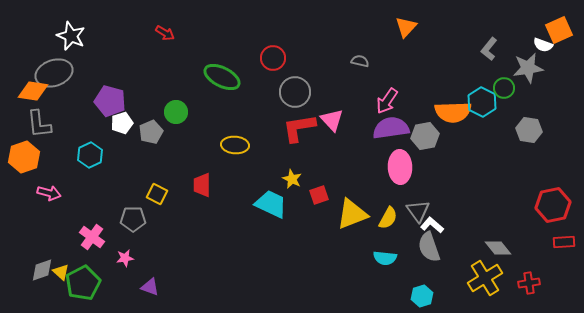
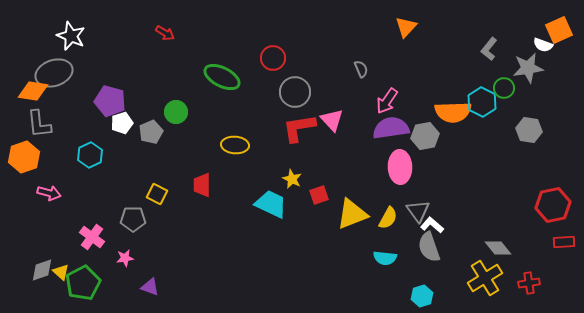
gray semicircle at (360, 61): moved 1 px right, 8 px down; rotated 54 degrees clockwise
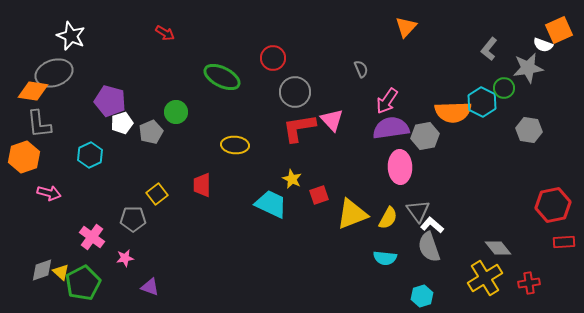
yellow square at (157, 194): rotated 25 degrees clockwise
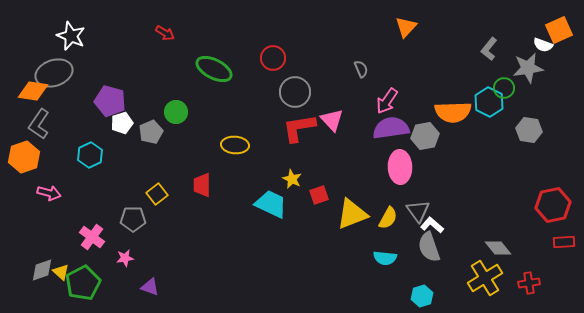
green ellipse at (222, 77): moved 8 px left, 8 px up
cyan hexagon at (482, 102): moved 7 px right
gray L-shape at (39, 124): rotated 40 degrees clockwise
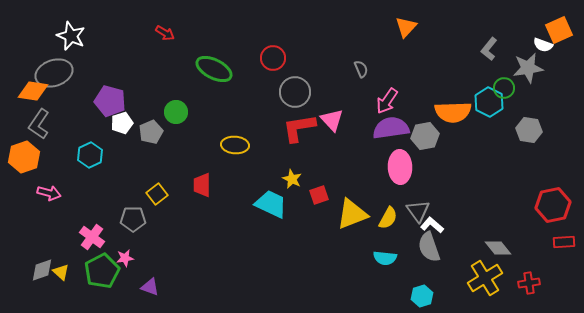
green pentagon at (83, 283): moved 19 px right, 12 px up
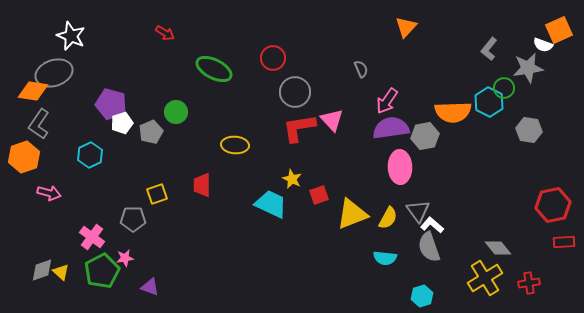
purple pentagon at (110, 101): moved 1 px right, 3 px down
yellow square at (157, 194): rotated 20 degrees clockwise
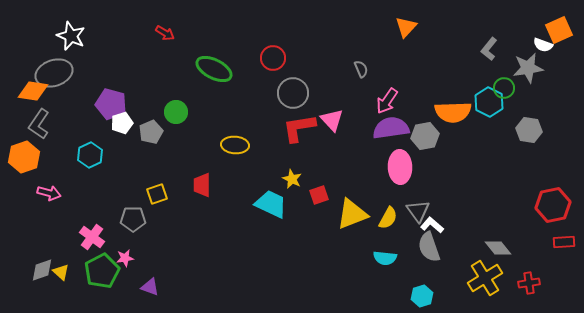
gray circle at (295, 92): moved 2 px left, 1 px down
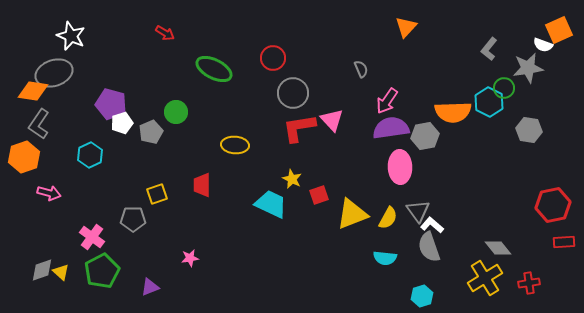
pink star at (125, 258): moved 65 px right
purple triangle at (150, 287): rotated 42 degrees counterclockwise
